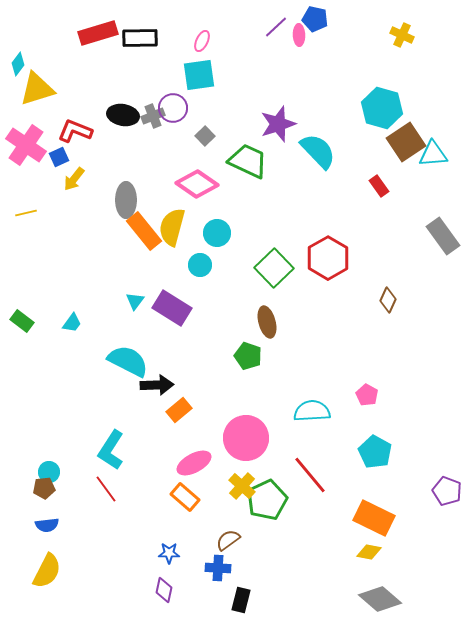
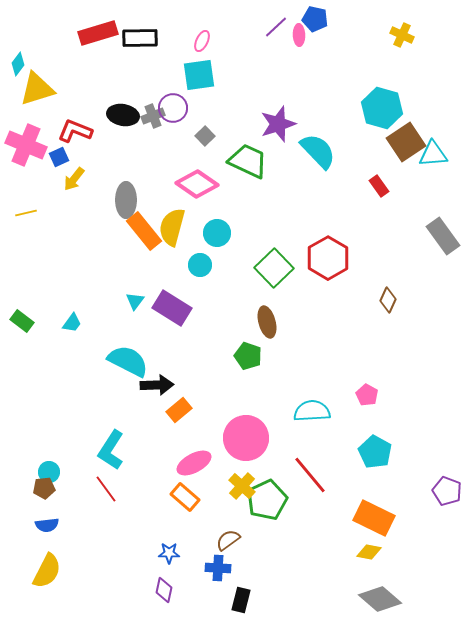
pink cross at (26, 145): rotated 12 degrees counterclockwise
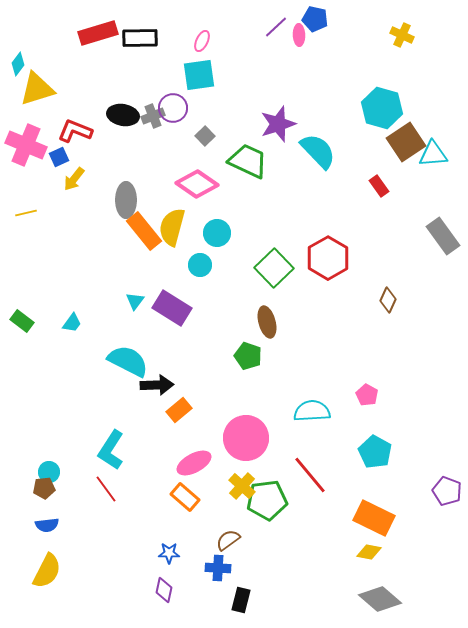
green pentagon at (267, 500): rotated 18 degrees clockwise
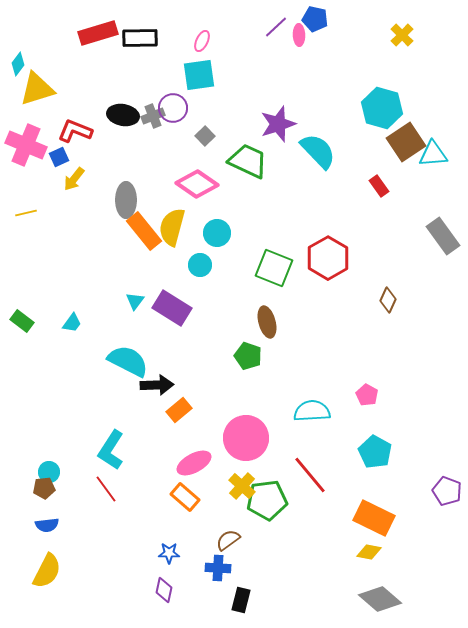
yellow cross at (402, 35): rotated 20 degrees clockwise
green square at (274, 268): rotated 24 degrees counterclockwise
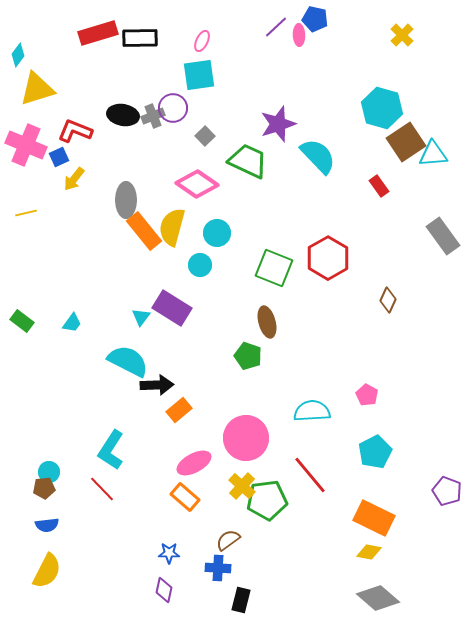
cyan diamond at (18, 64): moved 9 px up
cyan semicircle at (318, 151): moved 5 px down
cyan triangle at (135, 301): moved 6 px right, 16 px down
cyan pentagon at (375, 452): rotated 16 degrees clockwise
red line at (106, 489): moved 4 px left; rotated 8 degrees counterclockwise
gray diamond at (380, 599): moved 2 px left, 1 px up
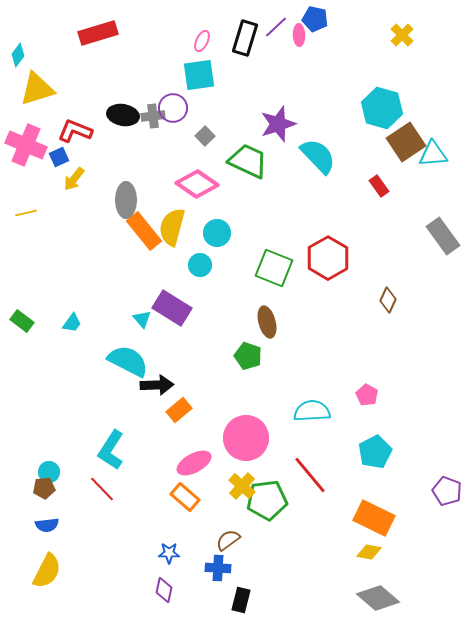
black rectangle at (140, 38): moved 105 px right; rotated 72 degrees counterclockwise
gray cross at (153, 116): rotated 15 degrees clockwise
cyan triangle at (141, 317): moved 1 px right, 2 px down; rotated 18 degrees counterclockwise
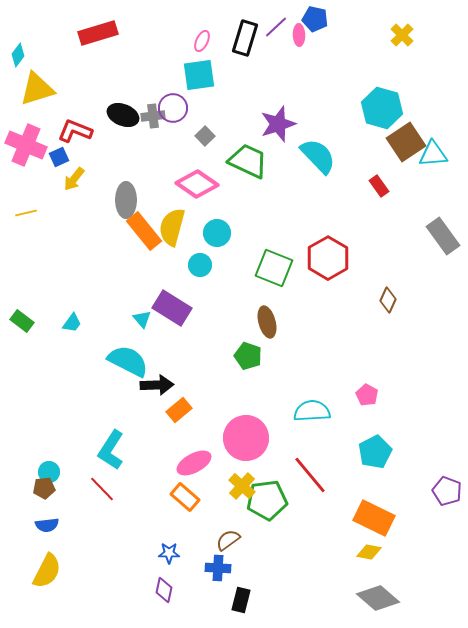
black ellipse at (123, 115): rotated 12 degrees clockwise
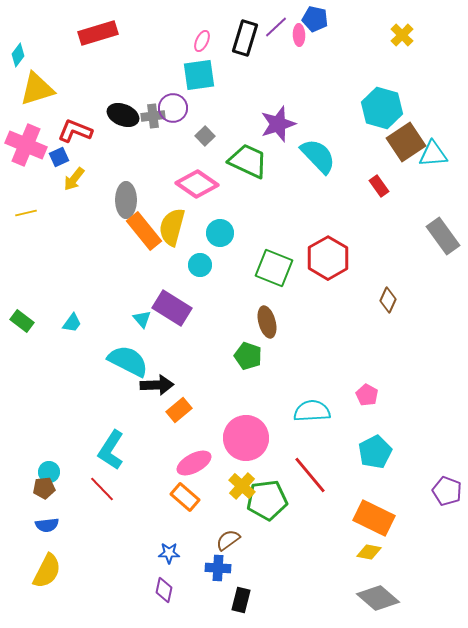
cyan circle at (217, 233): moved 3 px right
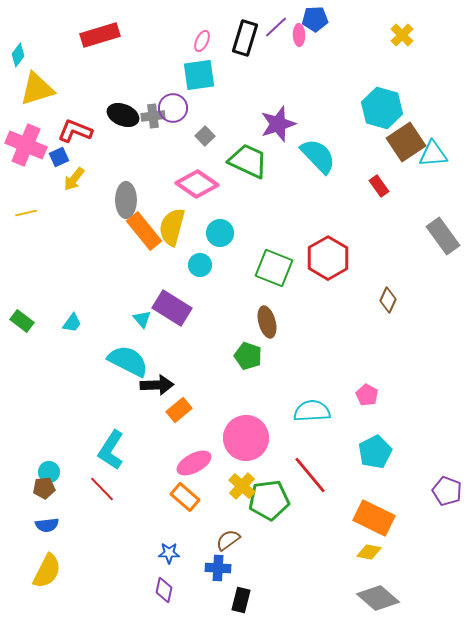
blue pentagon at (315, 19): rotated 15 degrees counterclockwise
red rectangle at (98, 33): moved 2 px right, 2 px down
green pentagon at (267, 500): moved 2 px right
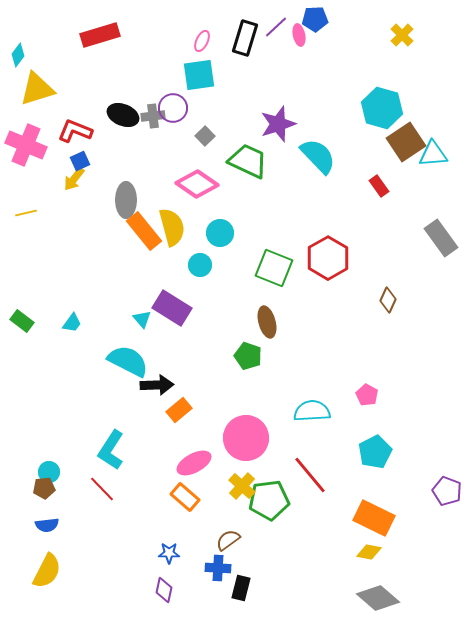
pink ellipse at (299, 35): rotated 10 degrees counterclockwise
blue square at (59, 157): moved 21 px right, 4 px down
yellow semicircle at (172, 227): rotated 150 degrees clockwise
gray rectangle at (443, 236): moved 2 px left, 2 px down
black rectangle at (241, 600): moved 12 px up
